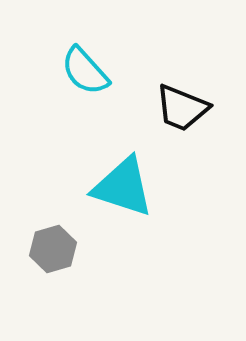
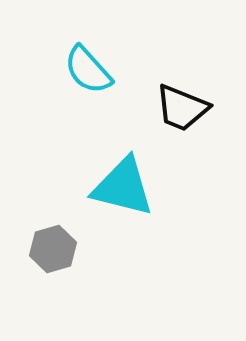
cyan semicircle: moved 3 px right, 1 px up
cyan triangle: rotated 4 degrees counterclockwise
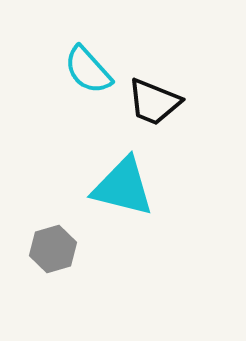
black trapezoid: moved 28 px left, 6 px up
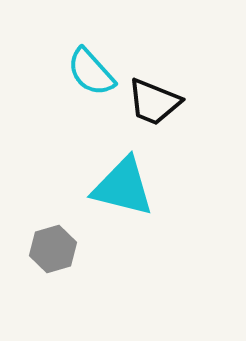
cyan semicircle: moved 3 px right, 2 px down
